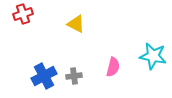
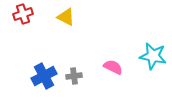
yellow triangle: moved 10 px left, 7 px up
pink semicircle: rotated 78 degrees counterclockwise
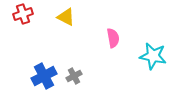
pink semicircle: moved 29 px up; rotated 54 degrees clockwise
gray cross: rotated 21 degrees counterclockwise
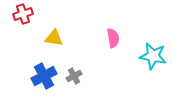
yellow triangle: moved 12 px left, 21 px down; rotated 18 degrees counterclockwise
